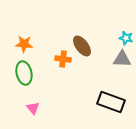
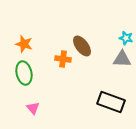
orange star: rotated 12 degrees clockwise
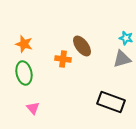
gray triangle: rotated 18 degrees counterclockwise
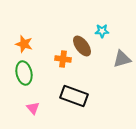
cyan star: moved 24 px left, 7 px up; rotated 16 degrees counterclockwise
black rectangle: moved 37 px left, 6 px up
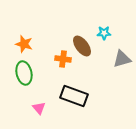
cyan star: moved 2 px right, 2 px down
pink triangle: moved 6 px right
